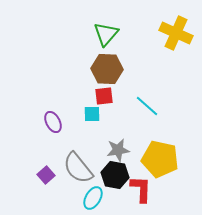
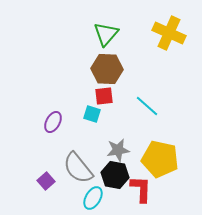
yellow cross: moved 7 px left
cyan square: rotated 18 degrees clockwise
purple ellipse: rotated 55 degrees clockwise
purple square: moved 6 px down
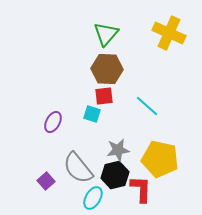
black hexagon: rotated 24 degrees counterclockwise
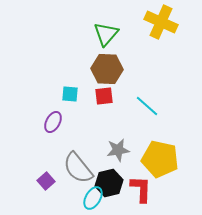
yellow cross: moved 8 px left, 11 px up
cyan square: moved 22 px left, 20 px up; rotated 12 degrees counterclockwise
black hexagon: moved 6 px left, 8 px down
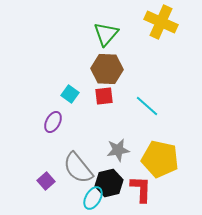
cyan square: rotated 30 degrees clockwise
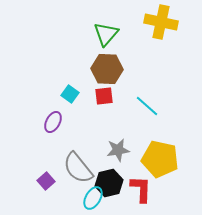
yellow cross: rotated 12 degrees counterclockwise
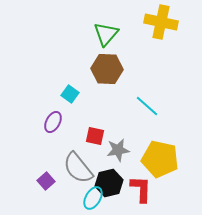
red square: moved 9 px left, 40 px down; rotated 18 degrees clockwise
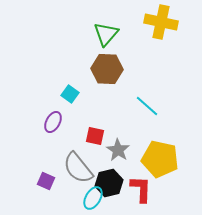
gray star: rotated 30 degrees counterclockwise
purple square: rotated 24 degrees counterclockwise
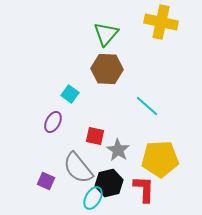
yellow pentagon: rotated 15 degrees counterclockwise
red L-shape: moved 3 px right
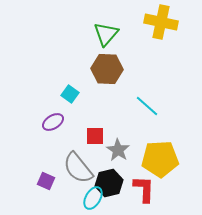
purple ellipse: rotated 30 degrees clockwise
red square: rotated 12 degrees counterclockwise
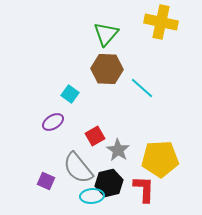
cyan line: moved 5 px left, 18 px up
red square: rotated 30 degrees counterclockwise
cyan ellipse: moved 1 px left, 2 px up; rotated 55 degrees clockwise
